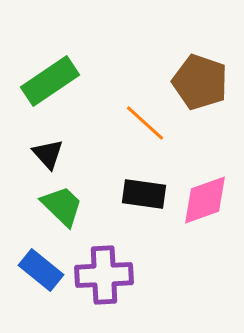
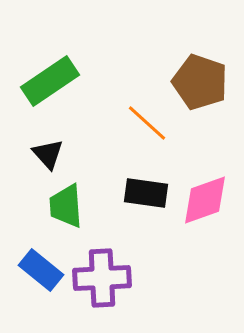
orange line: moved 2 px right
black rectangle: moved 2 px right, 1 px up
green trapezoid: moved 4 px right; rotated 138 degrees counterclockwise
purple cross: moved 2 px left, 3 px down
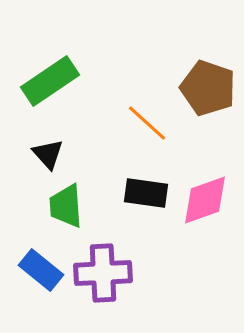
brown pentagon: moved 8 px right, 6 px down
purple cross: moved 1 px right, 5 px up
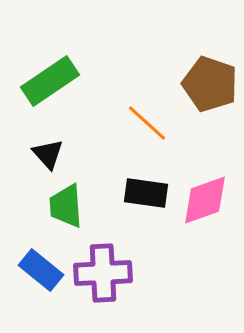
brown pentagon: moved 2 px right, 4 px up
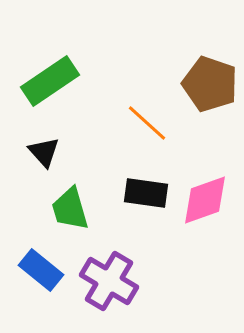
black triangle: moved 4 px left, 2 px up
green trapezoid: moved 4 px right, 3 px down; rotated 12 degrees counterclockwise
purple cross: moved 6 px right, 8 px down; rotated 34 degrees clockwise
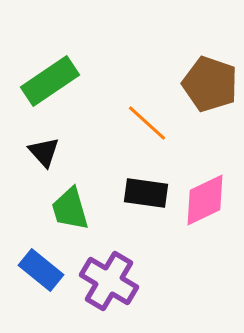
pink diamond: rotated 6 degrees counterclockwise
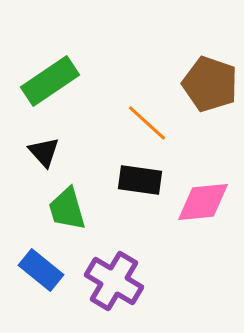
black rectangle: moved 6 px left, 13 px up
pink diamond: moved 2 px left, 2 px down; rotated 20 degrees clockwise
green trapezoid: moved 3 px left
purple cross: moved 5 px right
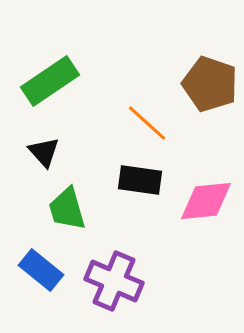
pink diamond: moved 3 px right, 1 px up
purple cross: rotated 8 degrees counterclockwise
